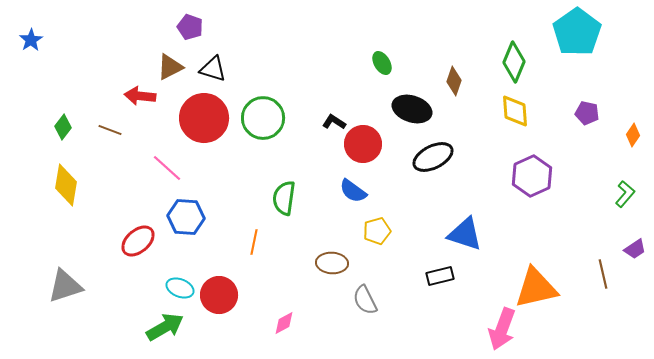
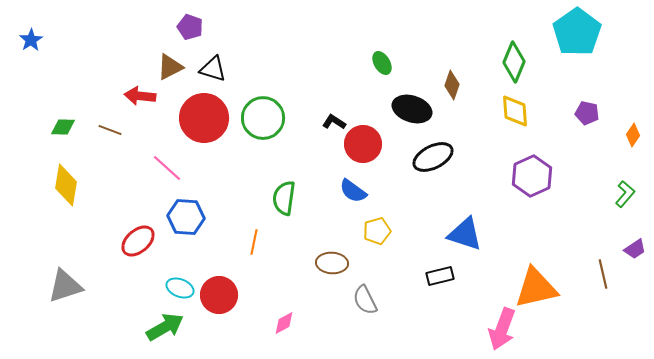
brown diamond at (454, 81): moved 2 px left, 4 px down
green diamond at (63, 127): rotated 55 degrees clockwise
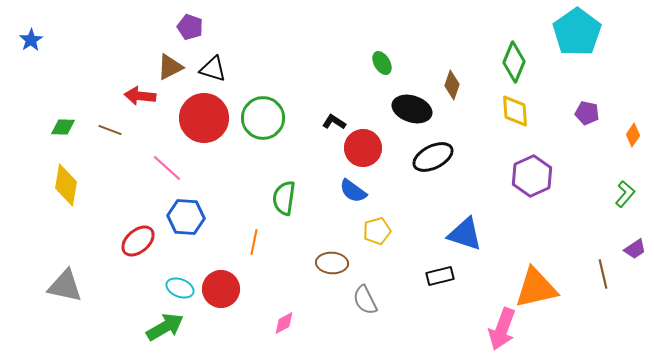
red circle at (363, 144): moved 4 px down
gray triangle at (65, 286): rotated 30 degrees clockwise
red circle at (219, 295): moved 2 px right, 6 px up
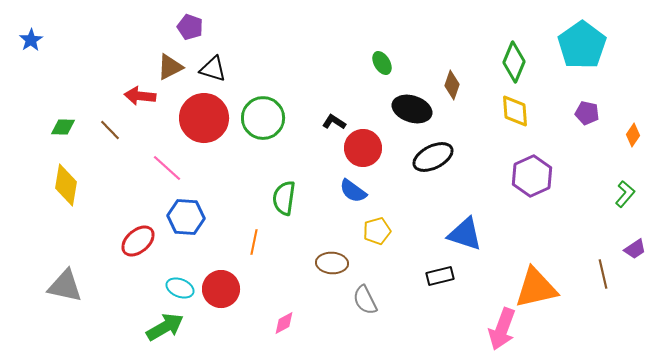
cyan pentagon at (577, 32): moved 5 px right, 13 px down
brown line at (110, 130): rotated 25 degrees clockwise
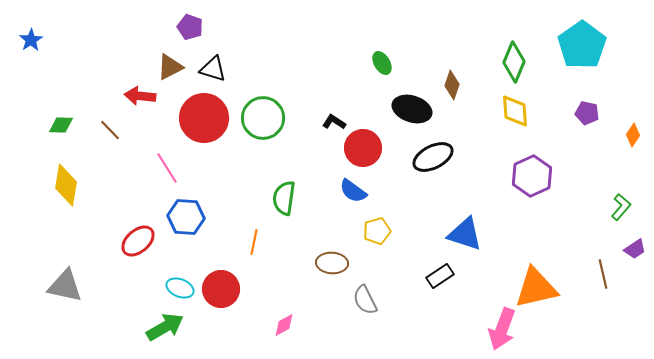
green diamond at (63, 127): moved 2 px left, 2 px up
pink line at (167, 168): rotated 16 degrees clockwise
green L-shape at (625, 194): moved 4 px left, 13 px down
black rectangle at (440, 276): rotated 20 degrees counterclockwise
pink diamond at (284, 323): moved 2 px down
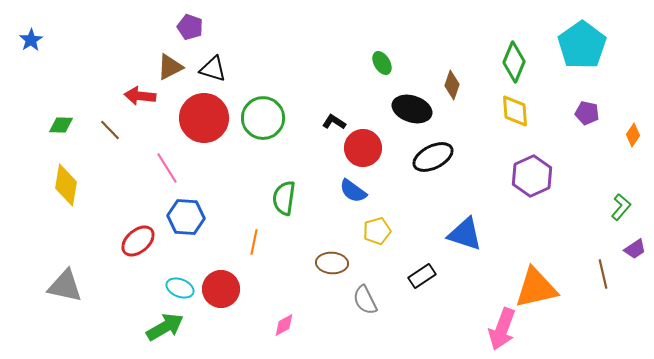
black rectangle at (440, 276): moved 18 px left
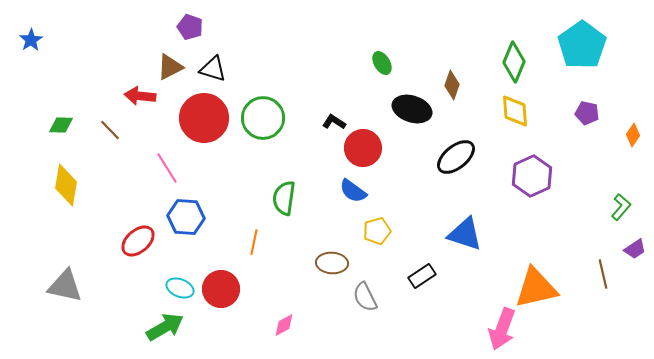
black ellipse at (433, 157): moved 23 px right; rotated 12 degrees counterclockwise
gray semicircle at (365, 300): moved 3 px up
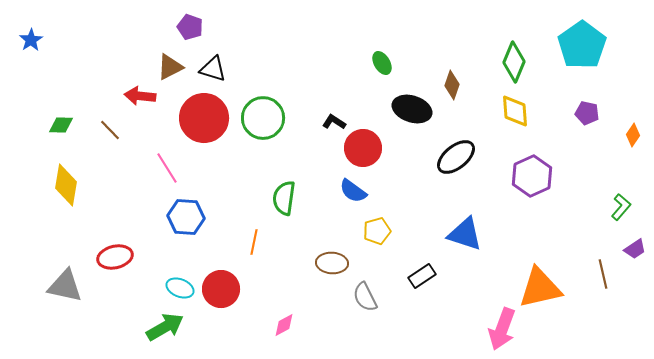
red ellipse at (138, 241): moved 23 px left, 16 px down; rotated 28 degrees clockwise
orange triangle at (536, 288): moved 4 px right
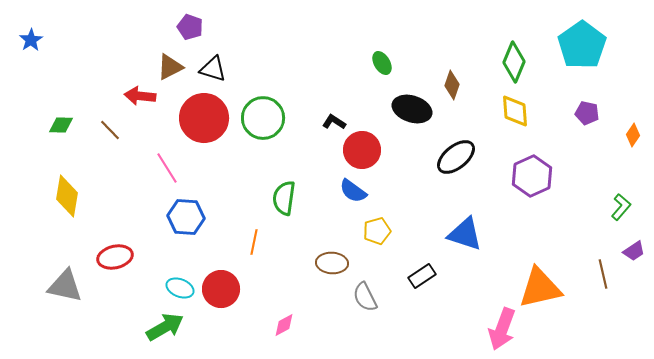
red circle at (363, 148): moved 1 px left, 2 px down
yellow diamond at (66, 185): moved 1 px right, 11 px down
purple trapezoid at (635, 249): moved 1 px left, 2 px down
